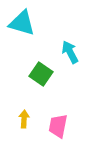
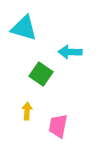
cyan triangle: moved 2 px right, 5 px down
cyan arrow: rotated 60 degrees counterclockwise
yellow arrow: moved 3 px right, 8 px up
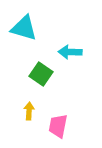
yellow arrow: moved 2 px right
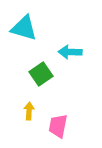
green square: rotated 20 degrees clockwise
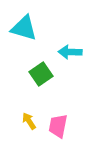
yellow arrow: moved 10 px down; rotated 36 degrees counterclockwise
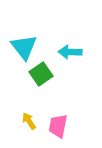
cyan triangle: moved 19 px down; rotated 36 degrees clockwise
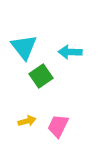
green square: moved 2 px down
yellow arrow: moved 2 px left; rotated 108 degrees clockwise
pink trapezoid: rotated 15 degrees clockwise
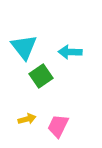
yellow arrow: moved 2 px up
